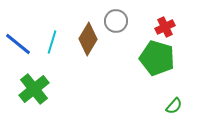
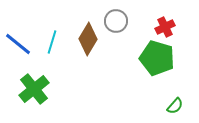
green semicircle: moved 1 px right
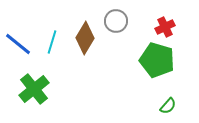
brown diamond: moved 3 px left, 1 px up
green pentagon: moved 2 px down
green semicircle: moved 7 px left
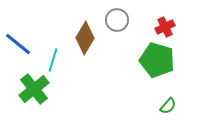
gray circle: moved 1 px right, 1 px up
cyan line: moved 1 px right, 18 px down
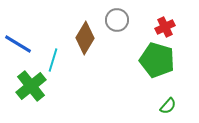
blue line: rotated 8 degrees counterclockwise
green cross: moved 3 px left, 3 px up
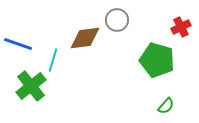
red cross: moved 16 px right
brown diamond: rotated 52 degrees clockwise
blue line: rotated 12 degrees counterclockwise
green semicircle: moved 2 px left
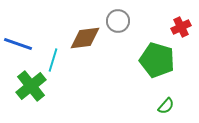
gray circle: moved 1 px right, 1 px down
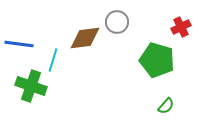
gray circle: moved 1 px left, 1 px down
blue line: moved 1 px right; rotated 12 degrees counterclockwise
green cross: rotated 32 degrees counterclockwise
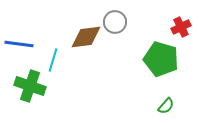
gray circle: moved 2 px left
brown diamond: moved 1 px right, 1 px up
green pentagon: moved 4 px right, 1 px up
green cross: moved 1 px left
